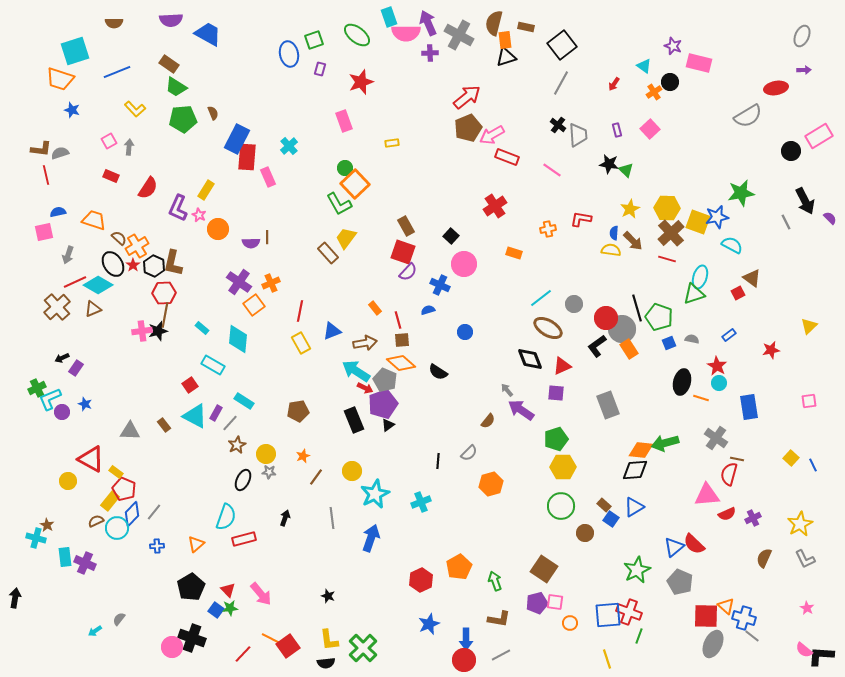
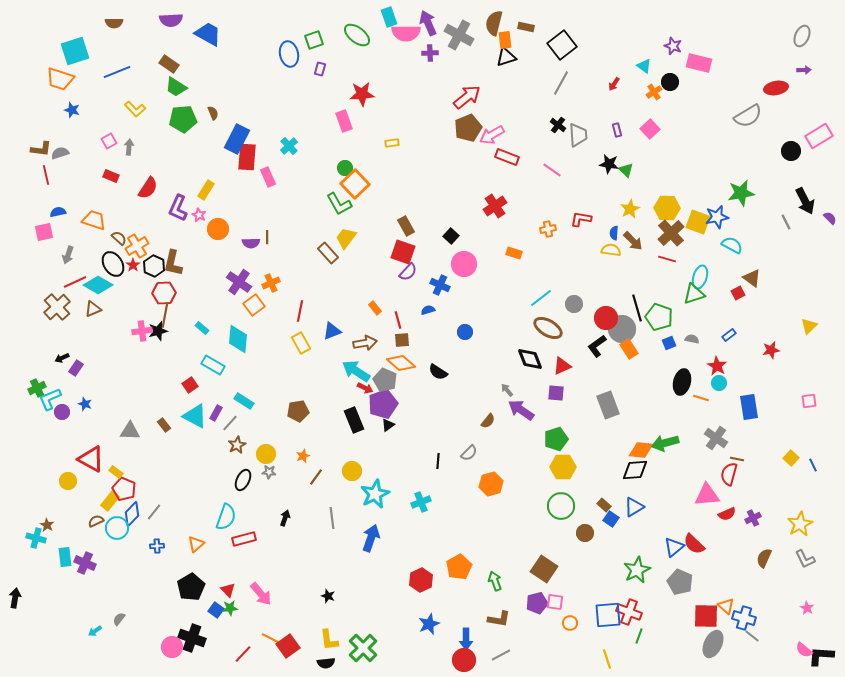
red star at (361, 82): moved 1 px right, 12 px down; rotated 15 degrees clockwise
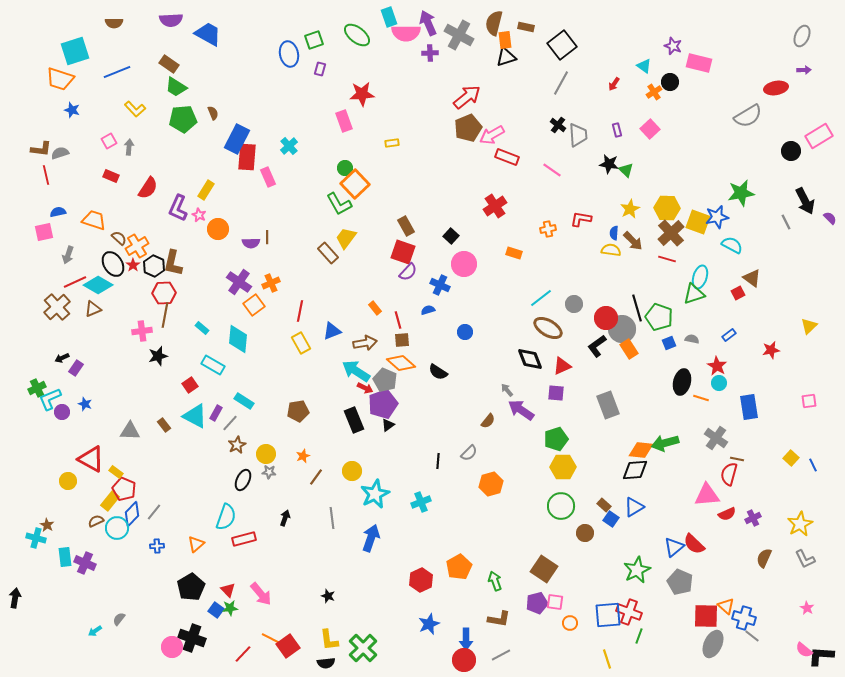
black star at (158, 331): moved 25 px down
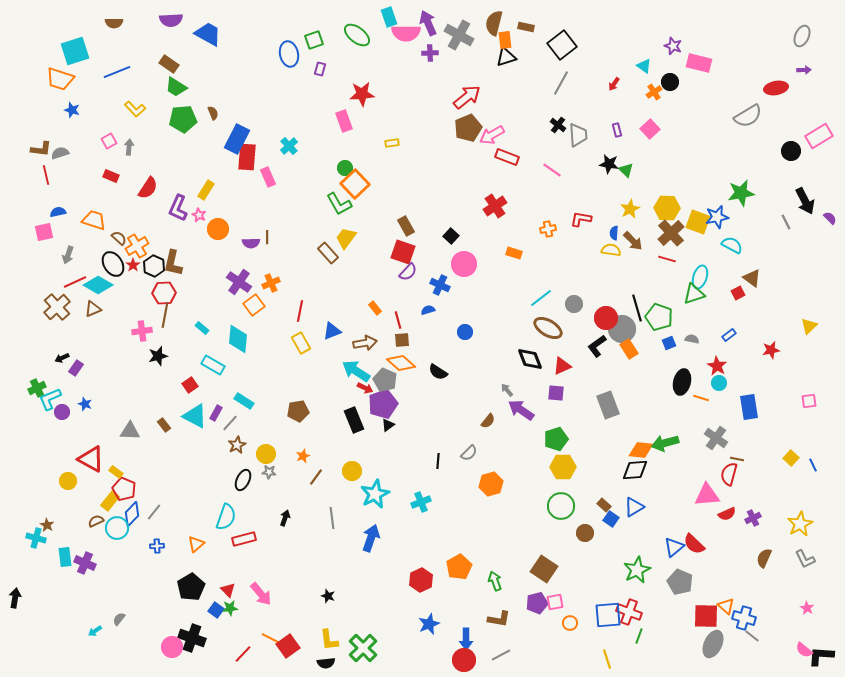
pink square at (555, 602): rotated 18 degrees counterclockwise
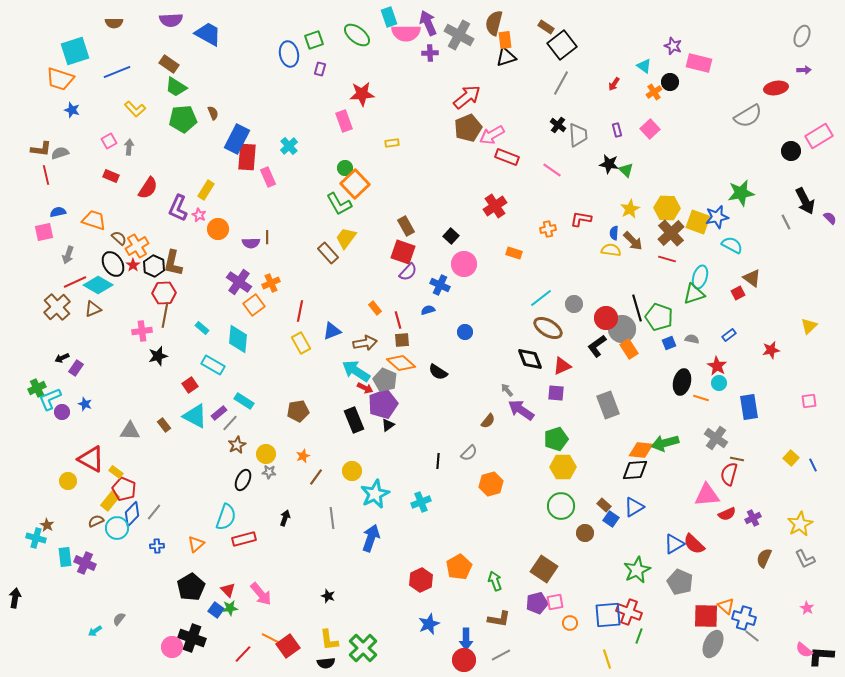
brown rectangle at (526, 27): moved 20 px right; rotated 21 degrees clockwise
purple rectangle at (216, 413): moved 3 px right; rotated 21 degrees clockwise
blue triangle at (674, 547): moved 3 px up; rotated 10 degrees clockwise
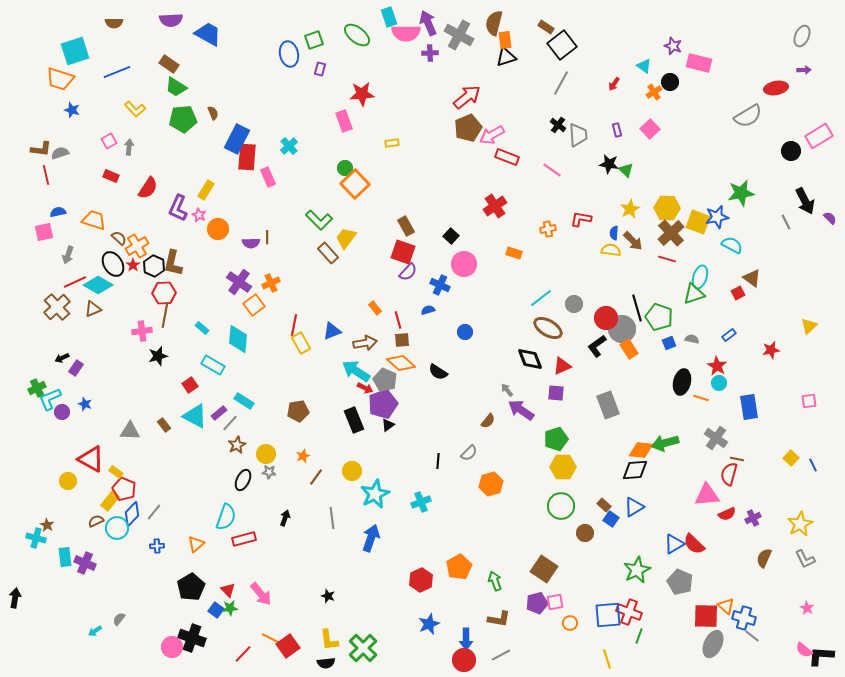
green L-shape at (339, 204): moved 20 px left, 16 px down; rotated 16 degrees counterclockwise
red line at (300, 311): moved 6 px left, 14 px down
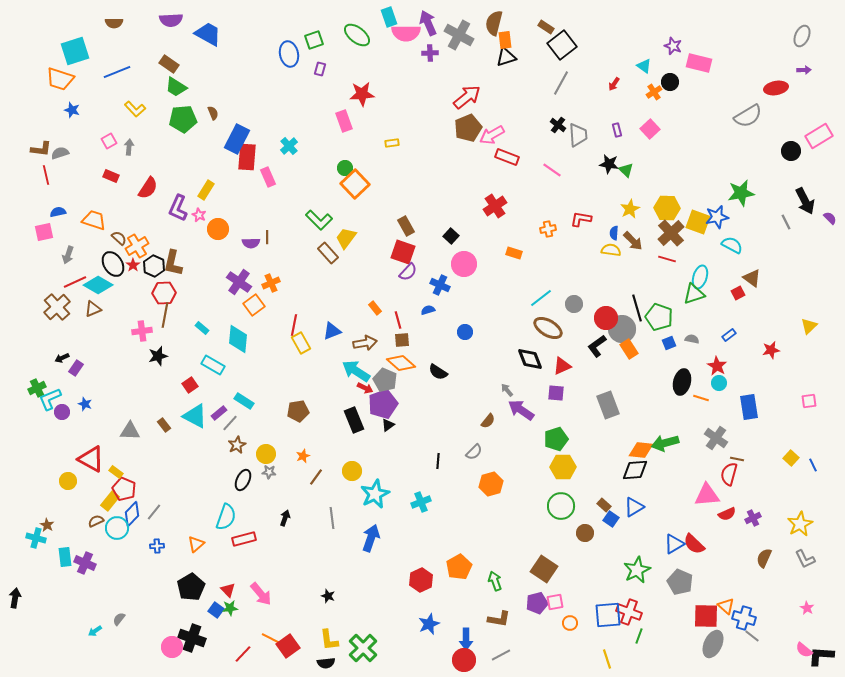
gray semicircle at (469, 453): moved 5 px right, 1 px up
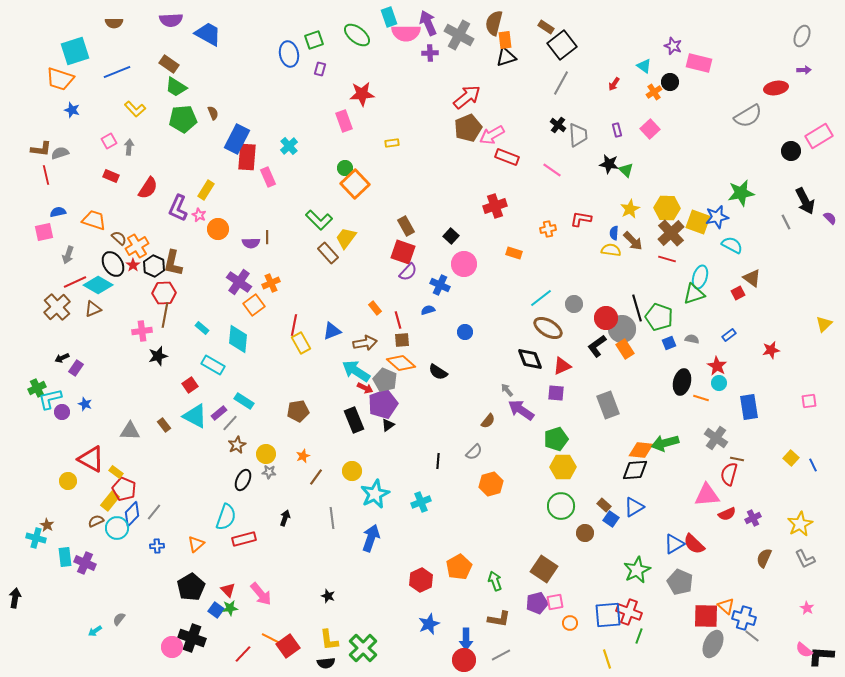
red cross at (495, 206): rotated 15 degrees clockwise
yellow triangle at (809, 326): moved 15 px right, 2 px up
orange rectangle at (629, 349): moved 4 px left
cyan L-shape at (50, 399): rotated 10 degrees clockwise
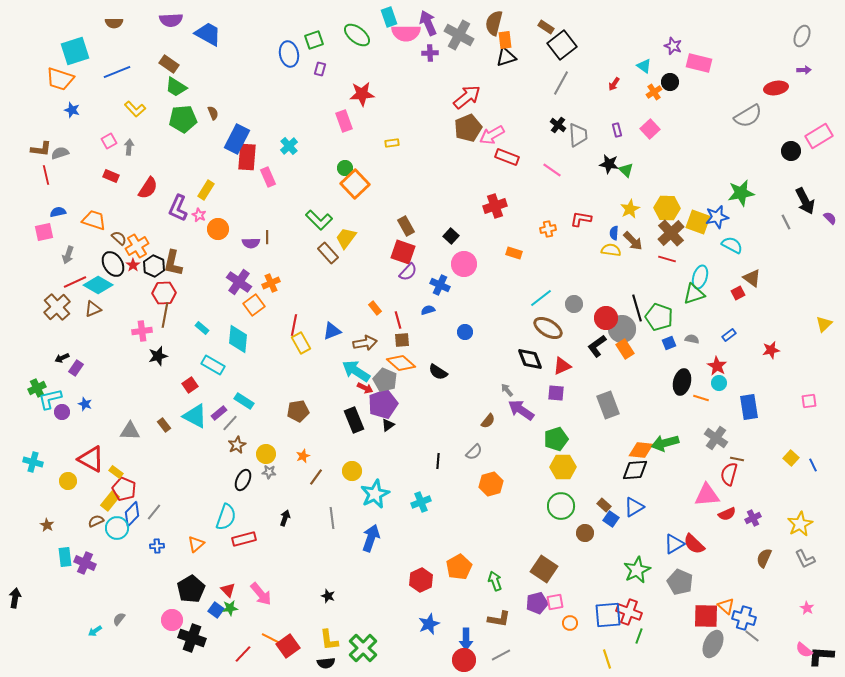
cyan cross at (36, 538): moved 3 px left, 76 px up
black pentagon at (191, 587): moved 2 px down
pink circle at (172, 647): moved 27 px up
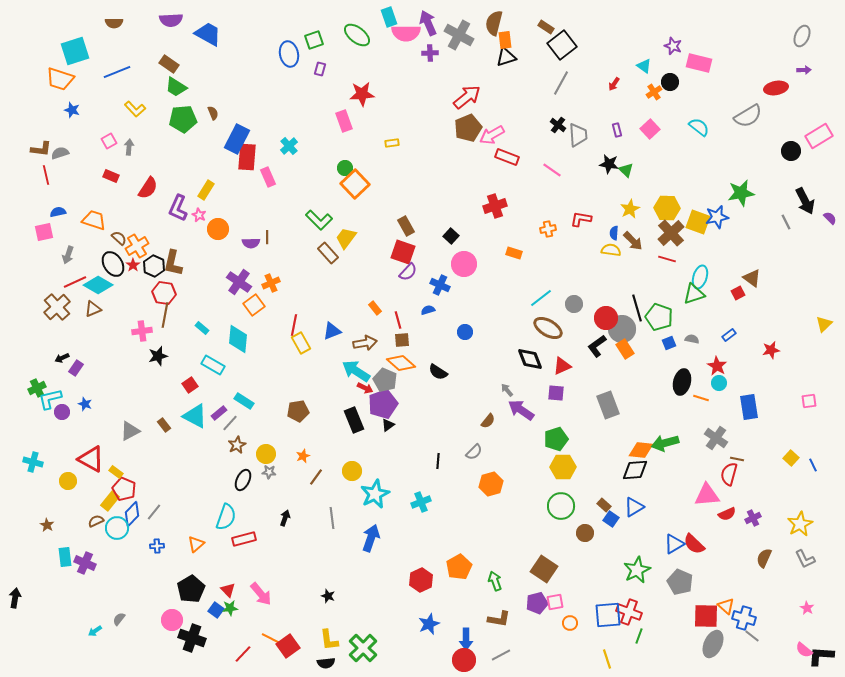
cyan semicircle at (732, 245): moved 33 px left, 118 px up; rotated 10 degrees clockwise
red hexagon at (164, 293): rotated 10 degrees clockwise
gray triangle at (130, 431): rotated 30 degrees counterclockwise
